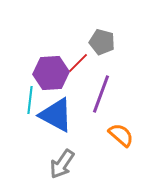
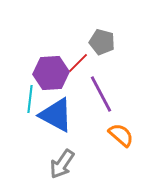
purple line: rotated 48 degrees counterclockwise
cyan line: moved 1 px up
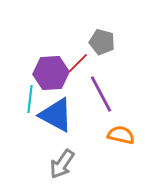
orange semicircle: rotated 28 degrees counterclockwise
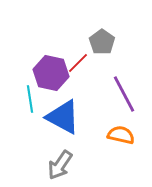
gray pentagon: rotated 20 degrees clockwise
purple hexagon: rotated 16 degrees clockwise
purple line: moved 23 px right
cyan line: rotated 16 degrees counterclockwise
blue triangle: moved 7 px right, 2 px down
gray arrow: moved 2 px left, 1 px down
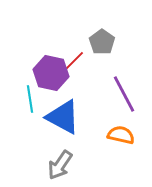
red line: moved 4 px left, 2 px up
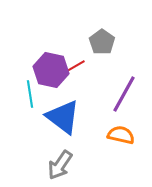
red line: moved 6 px down; rotated 15 degrees clockwise
purple hexagon: moved 3 px up
purple line: rotated 57 degrees clockwise
cyan line: moved 5 px up
blue triangle: rotated 9 degrees clockwise
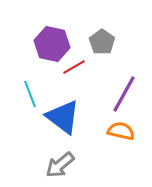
purple hexagon: moved 1 px right, 26 px up
cyan line: rotated 12 degrees counterclockwise
orange semicircle: moved 4 px up
gray arrow: rotated 16 degrees clockwise
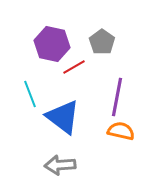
purple line: moved 7 px left, 3 px down; rotated 18 degrees counterclockwise
gray arrow: rotated 36 degrees clockwise
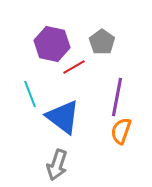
orange semicircle: rotated 84 degrees counterclockwise
gray arrow: moved 3 px left; rotated 68 degrees counterclockwise
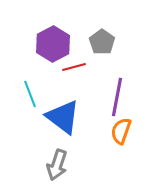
purple hexagon: moved 1 px right; rotated 20 degrees clockwise
red line: rotated 15 degrees clockwise
